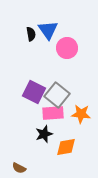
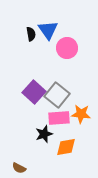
purple square: rotated 15 degrees clockwise
pink rectangle: moved 6 px right, 5 px down
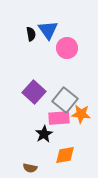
gray square: moved 8 px right, 5 px down
black star: rotated 12 degrees counterclockwise
orange diamond: moved 1 px left, 8 px down
brown semicircle: moved 11 px right; rotated 16 degrees counterclockwise
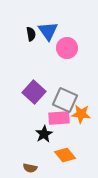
blue triangle: moved 1 px down
gray square: rotated 15 degrees counterclockwise
orange diamond: rotated 60 degrees clockwise
